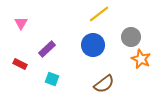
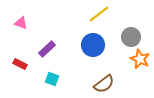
pink triangle: rotated 40 degrees counterclockwise
orange star: moved 1 px left
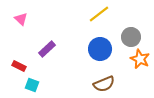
pink triangle: moved 4 px up; rotated 24 degrees clockwise
blue circle: moved 7 px right, 4 px down
red rectangle: moved 1 px left, 2 px down
cyan square: moved 20 px left, 6 px down
brown semicircle: rotated 15 degrees clockwise
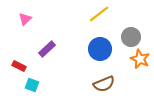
pink triangle: moved 4 px right; rotated 32 degrees clockwise
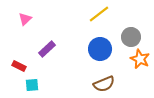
cyan square: rotated 24 degrees counterclockwise
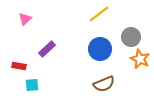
red rectangle: rotated 16 degrees counterclockwise
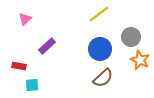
purple rectangle: moved 3 px up
orange star: moved 1 px down
brown semicircle: moved 1 px left, 6 px up; rotated 20 degrees counterclockwise
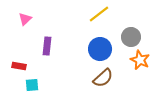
purple rectangle: rotated 42 degrees counterclockwise
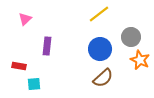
cyan square: moved 2 px right, 1 px up
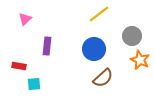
gray circle: moved 1 px right, 1 px up
blue circle: moved 6 px left
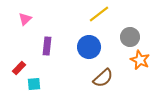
gray circle: moved 2 px left, 1 px down
blue circle: moved 5 px left, 2 px up
red rectangle: moved 2 px down; rotated 56 degrees counterclockwise
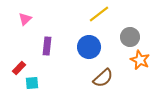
cyan square: moved 2 px left, 1 px up
